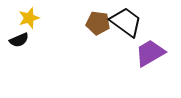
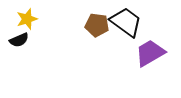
yellow star: moved 2 px left, 1 px down
brown pentagon: moved 1 px left, 2 px down
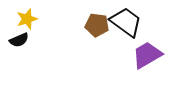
purple trapezoid: moved 3 px left, 2 px down
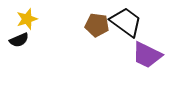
purple trapezoid: rotated 124 degrees counterclockwise
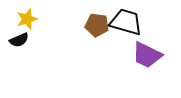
black trapezoid: rotated 20 degrees counterclockwise
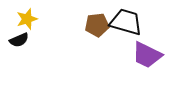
brown pentagon: rotated 15 degrees counterclockwise
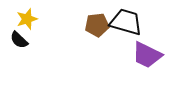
black semicircle: rotated 66 degrees clockwise
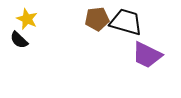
yellow star: rotated 30 degrees counterclockwise
brown pentagon: moved 6 px up
